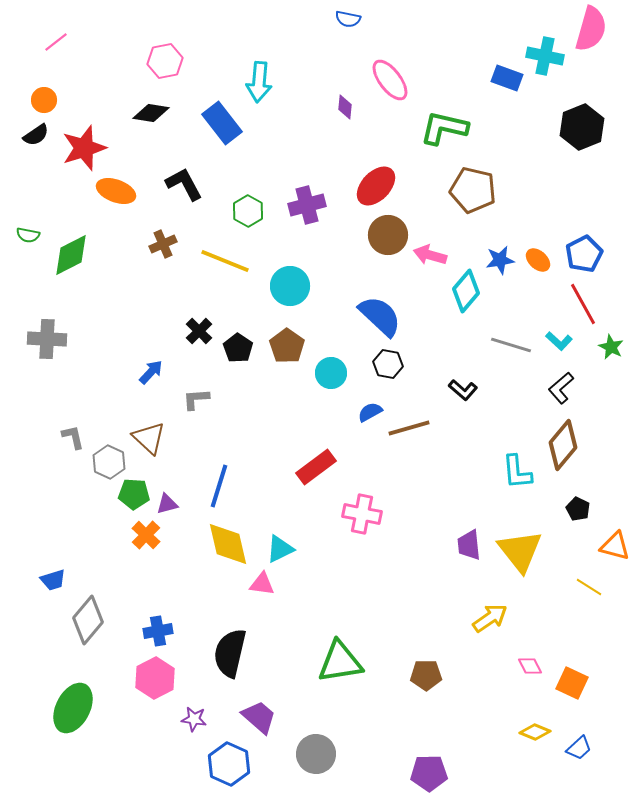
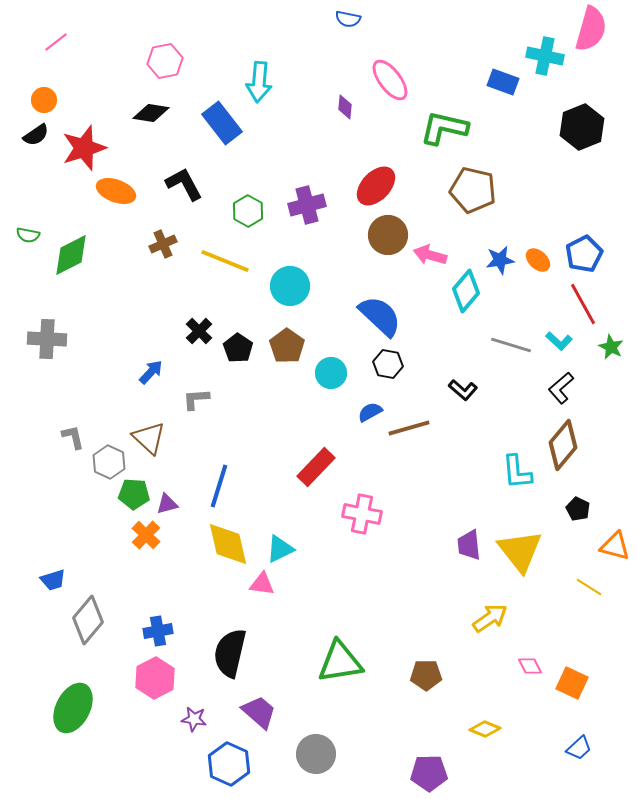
blue rectangle at (507, 78): moved 4 px left, 4 px down
red rectangle at (316, 467): rotated 9 degrees counterclockwise
purple trapezoid at (259, 717): moved 5 px up
yellow diamond at (535, 732): moved 50 px left, 3 px up
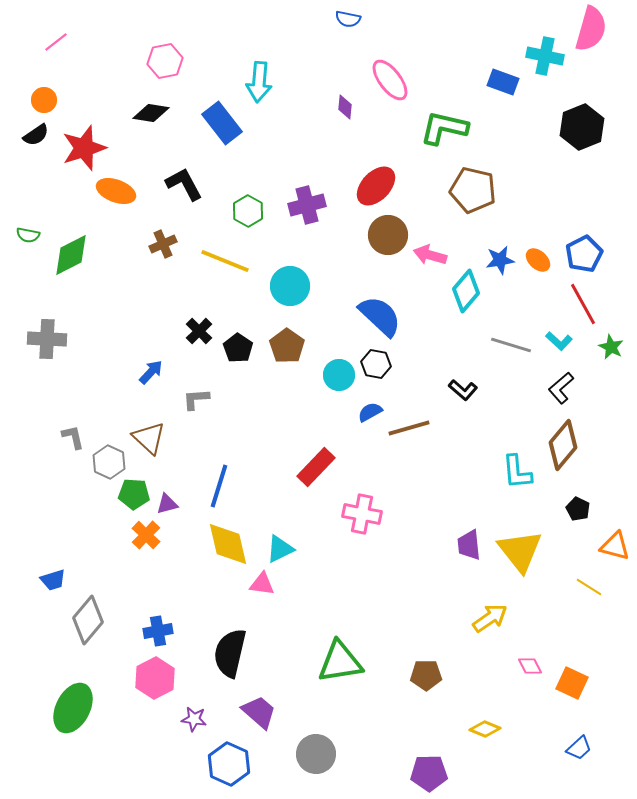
black hexagon at (388, 364): moved 12 px left
cyan circle at (331, 373): moved 8 px right, 2 px down
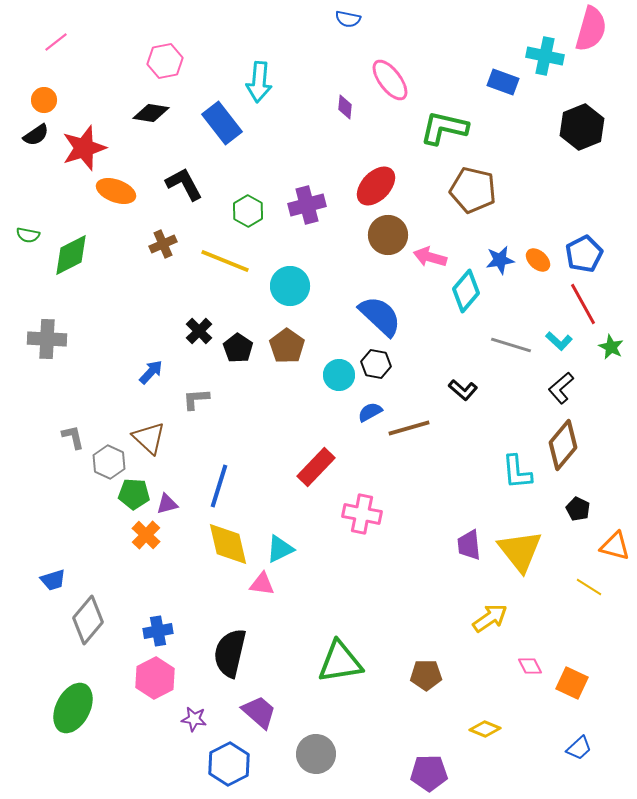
pink arrow at (430, 255): moved 2 px down
blue hexagon at (229, 764): rotated 9 degrees clockwise
